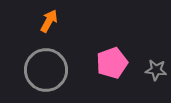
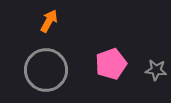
pink pentagon: moved 1 px left, 1 px down
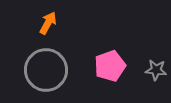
orange arrow: moved 1 px left, 2 px down
pink pentagon: moved 1 px left, 2 px down
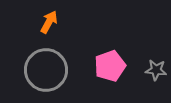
orange arrow: moved 1 px right, 1 px up
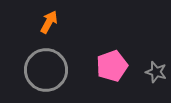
pink pentagon: moved 2 px right
gray star: moved 2 px down; rotated 10 degrees clockwise
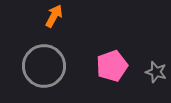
orange arrow: moved 5 px right, 6 px up
gray circle: moved 2 px left, 4 px up
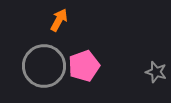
orange arrow: moved 5 px right, 4 px down
pink pentagon: moved 28 px left
